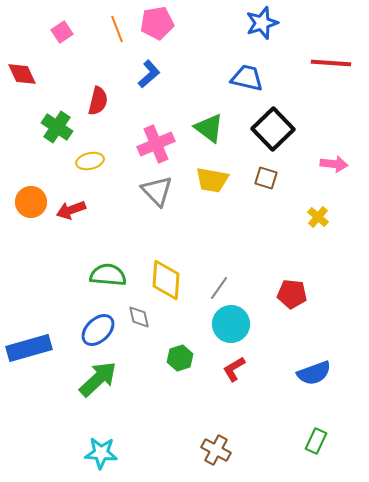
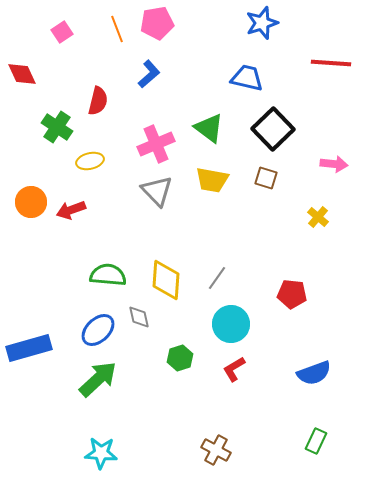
gray line: moved 2 px left, 10 px up
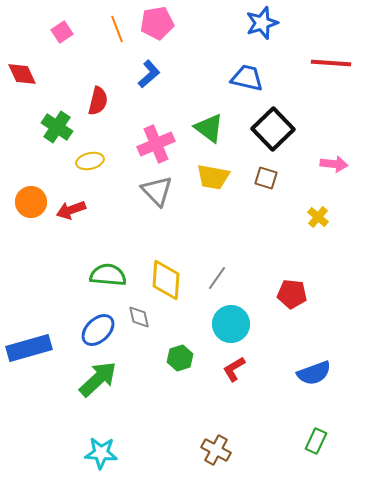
yellow trapezoid: moved 1 px right, 3 px up
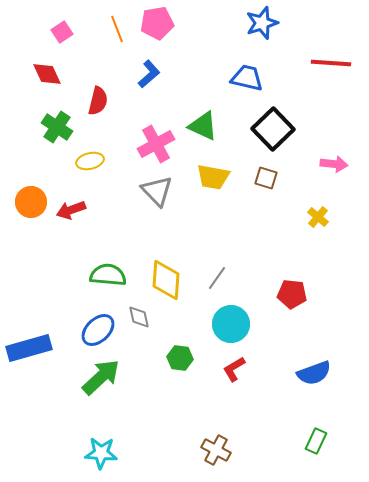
red diamond: moved 25 px right
green triangle: moved 6 px left, 2 px up; rotated 12 degrees counterclockwise
pink cross: rotated 6 degrees counterclockwise
green hexagon: rotated 25 degrees clockwise
green arrow: moved 3 px right, 2 px up
